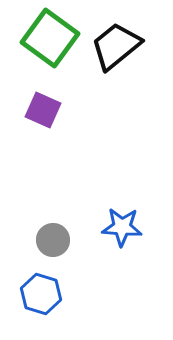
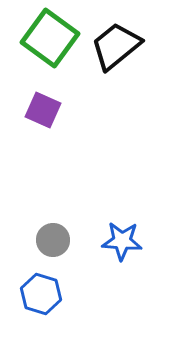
blue star: moved 14 px down
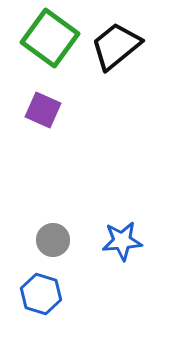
blue star: rotated 9 degrees counterclockwise
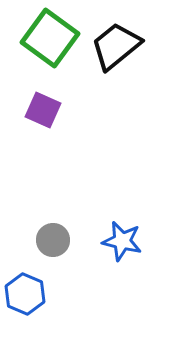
blue star: rotated 18 degrees clockwise
blue hexagon: moved 16 px left; rotated 6 degrees clockwise
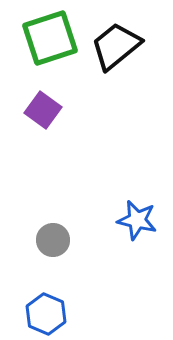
green square: rotated 36 degrees clockwise
purple square: rotated 12 degrees clockwise
blue star: moved 15 px right, 21 px up
blue hexagon: moved 21 px right, 20 px down
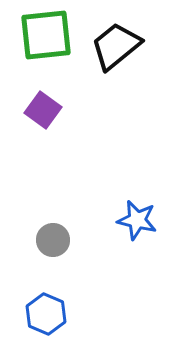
green square: moved 4 px left, 3 px up; rotated 12 degrees clockwise
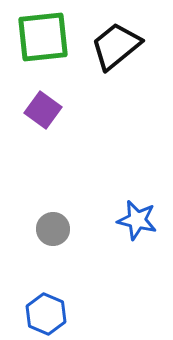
green square: moved 3 px left, 2 px down
gray circle: moved 11 px up
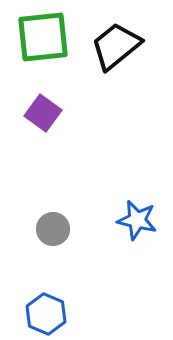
purple square: moved 3 px down
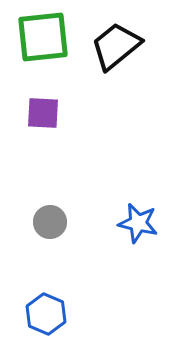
purple square: rotated 33 degrees counterclockwise
blue star: moved 1 px right, 3 px down
gray circle: moved 3 px left, 7 px up
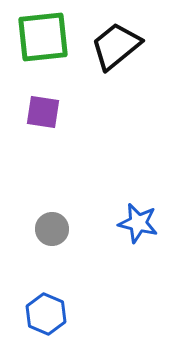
purple square: moved 1 px up; rotated 6 degrees clockwise
gray circle: moved 2 px right, 7 px down
